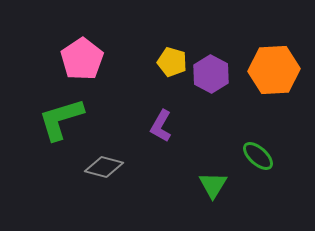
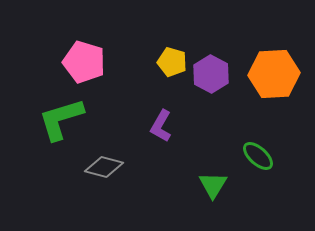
pink pentagon: moved 2 px right, 3 px down; rotated 21 degrees counterclockwise
orange hexagon: moved 4 px down
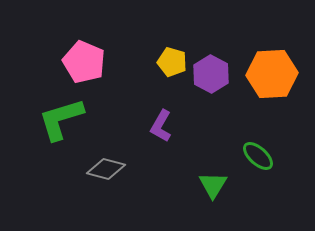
pink pentagon: rotated 6 degrees clockwise
orange hexagon: moved 2 px left
gray diamond: moved 2 px right, 2 px down
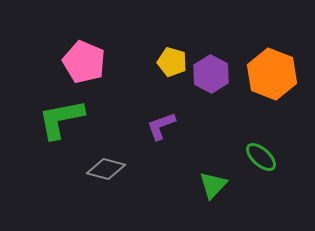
orange hexagon: rotated 24 degrees clockwise
green L-shape: rotated 6 degrees clockwise
purple L-shape: rotated 40 degrees clockwise
green ellipse: moved 3 px right, 1 px down
green triangle: rotated 12 degrees clockwise
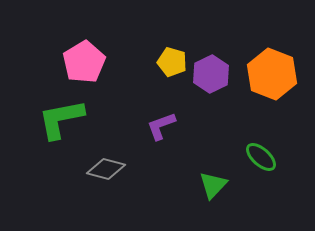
pink pentagon: rotated 18 degrees clockwise
purple hexagon: rotated 6 degrees clockwise
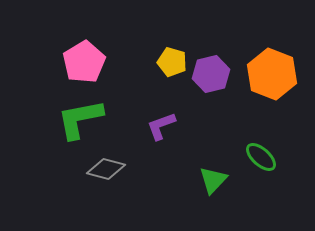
purple hexagon: rotated 12 degrees clockwise
green L-shape: moved 19 px right
green triangle: moved 5 px up
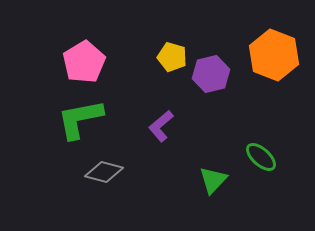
yellow pentagon: moved 5 px up
orange hexagon: moved 2 px right, 19 px up
purple L-shape: rotated 20 degrees counterclockwise
gray diamond: moved 2 px left, 3 px down
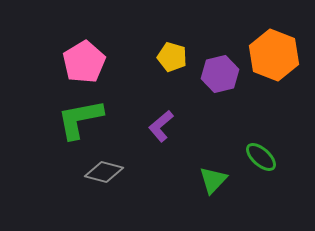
purple hexagon: moved 9 px right
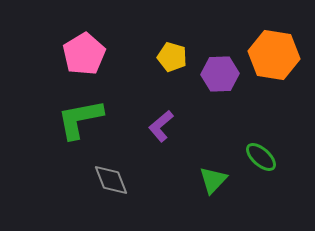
orange hexagon: rotated 12 degrees counterclockwise
pink pentagon: moved 8 px up
purple hexagon: rotated 12 degrees clockwise
gray diamond: moved 7 px right, 8 px down; rotated 54 degrees clockwise
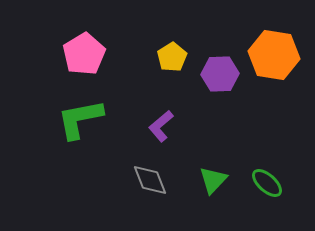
yellow pentagon: rotated 24 degrees clockwise
green ellipse: moved 6 px right, 26 px down
gray diamond: moved 39 px right
